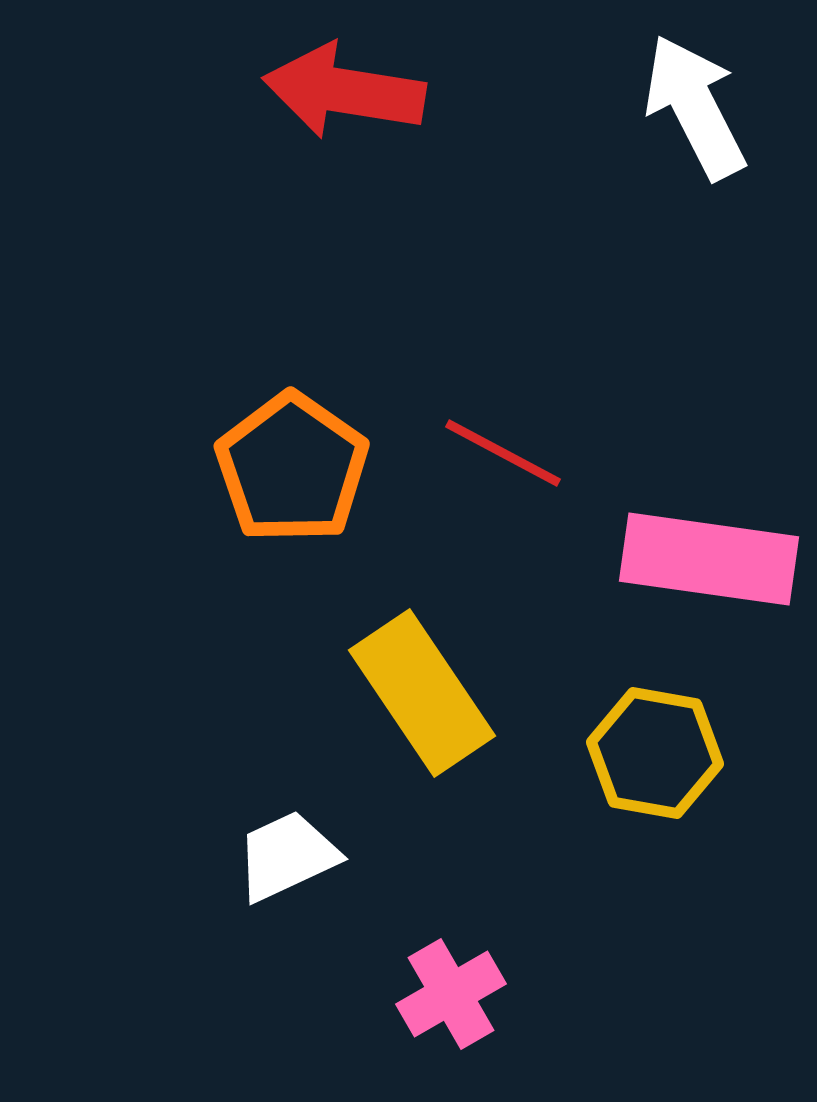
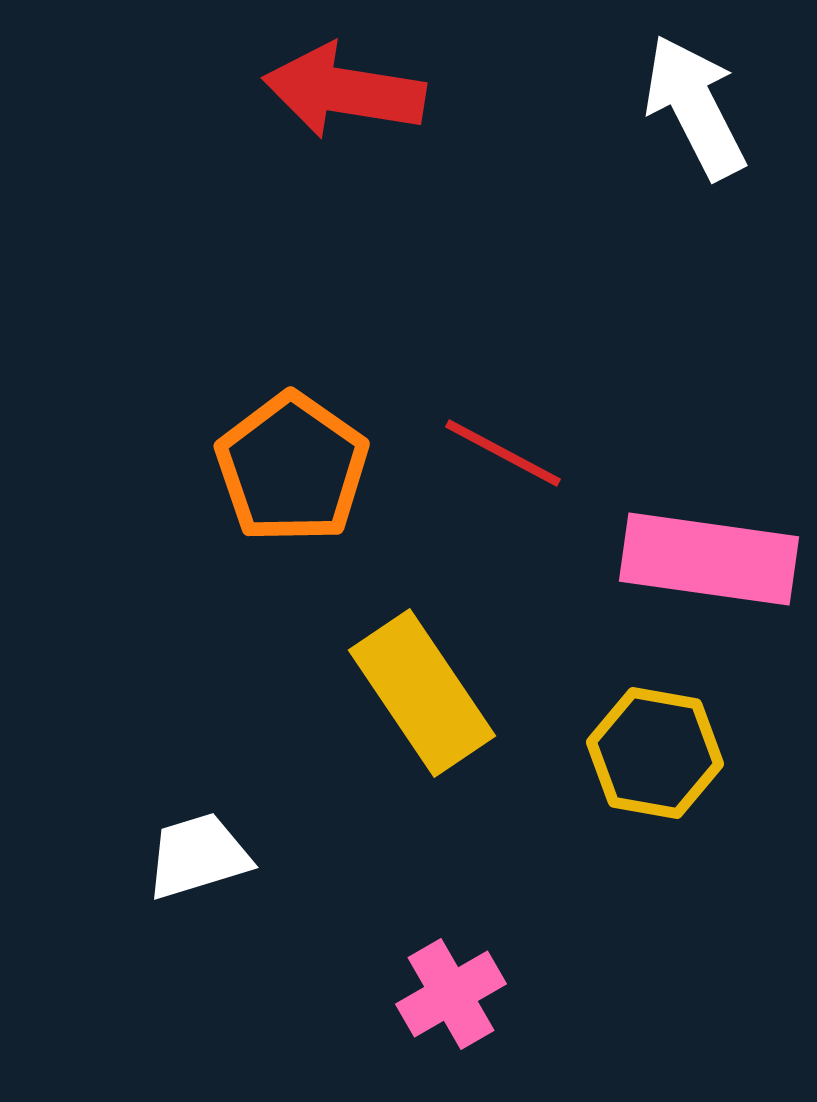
white trapezoid: moved 89 px left; rotated 8 degrees clockwise
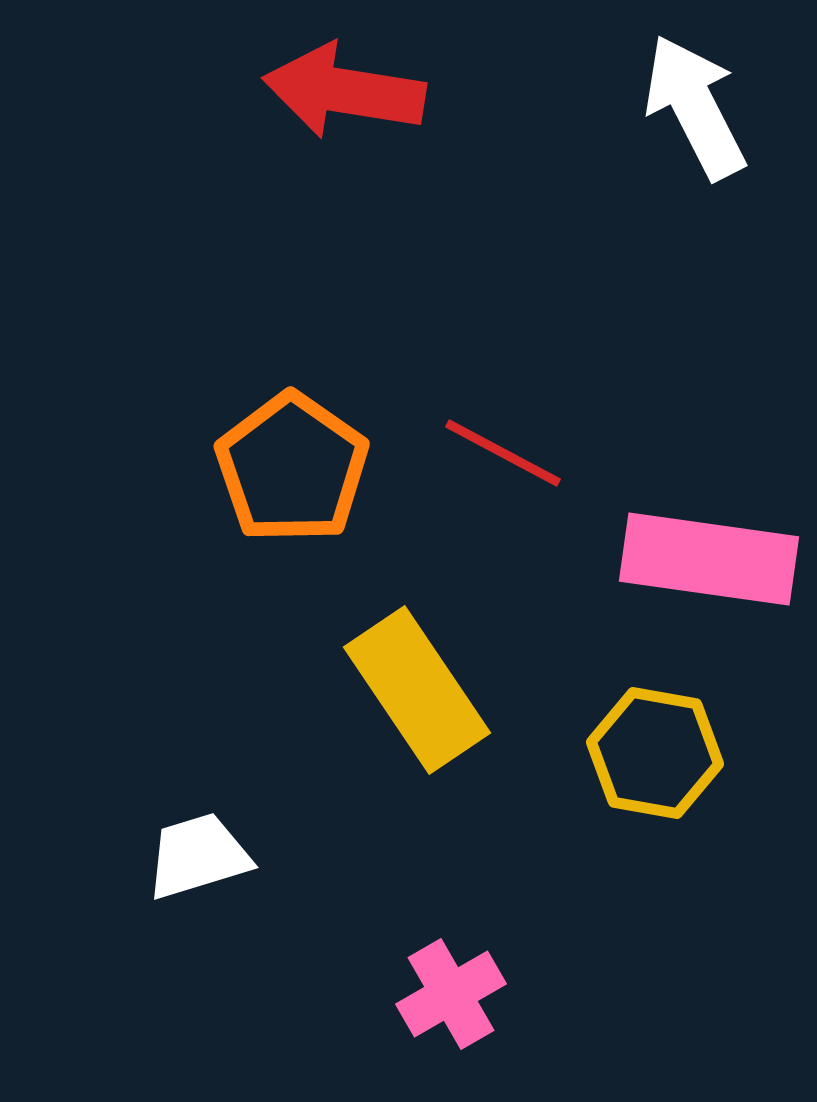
yellow rectangle: moved 5 px left, 3 px up
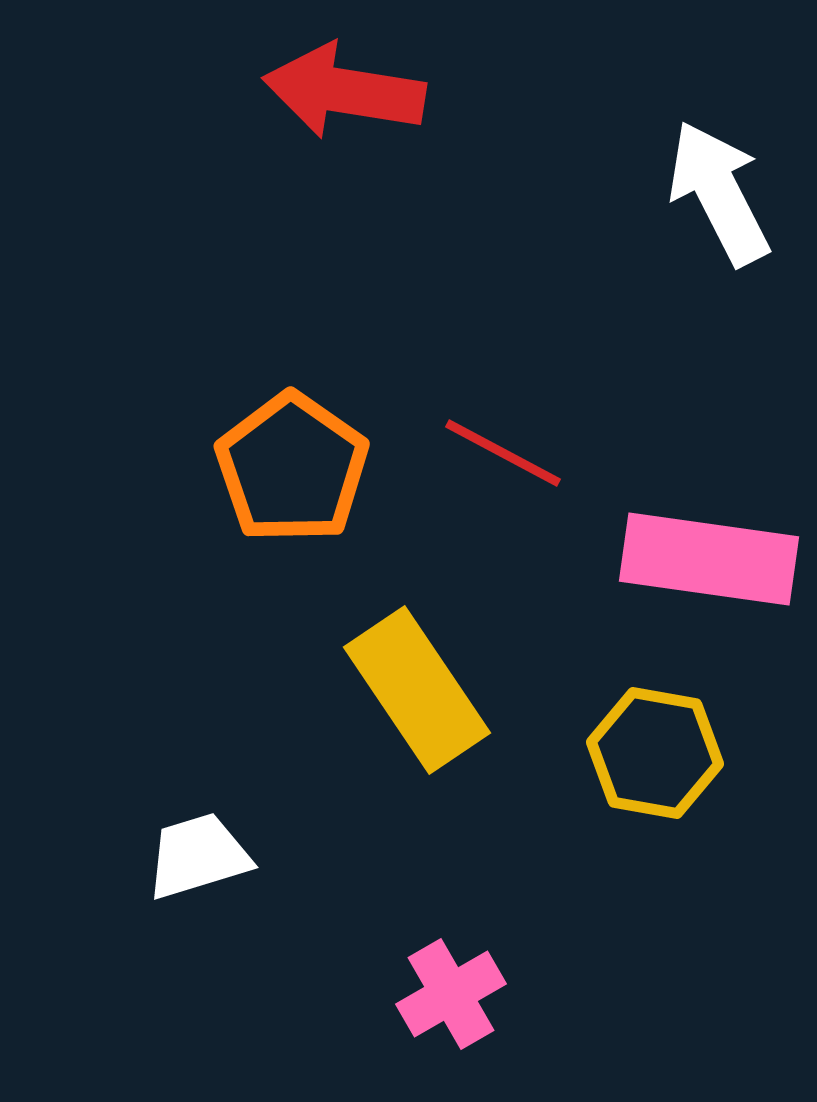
white arrow: moved 24 px right, 86 px down
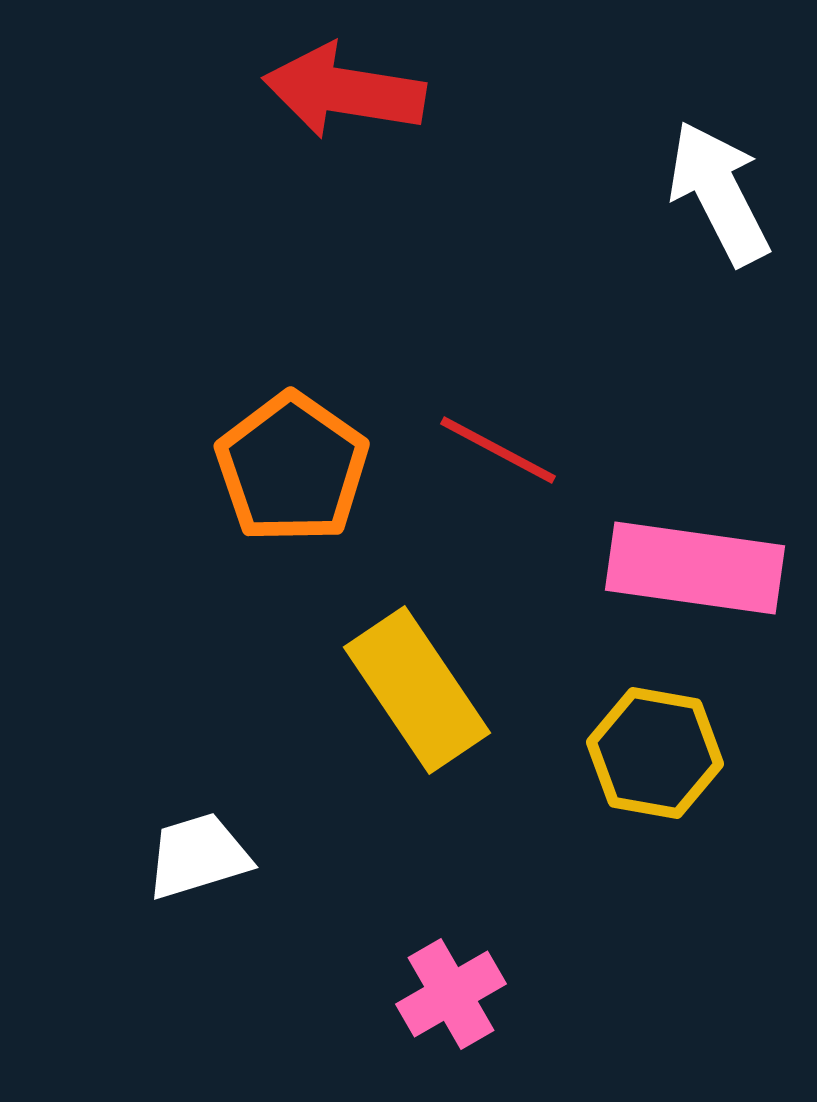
red line: moved 5 px left, 3 px up
pink rectangle: moved 14 px left, 9 px down
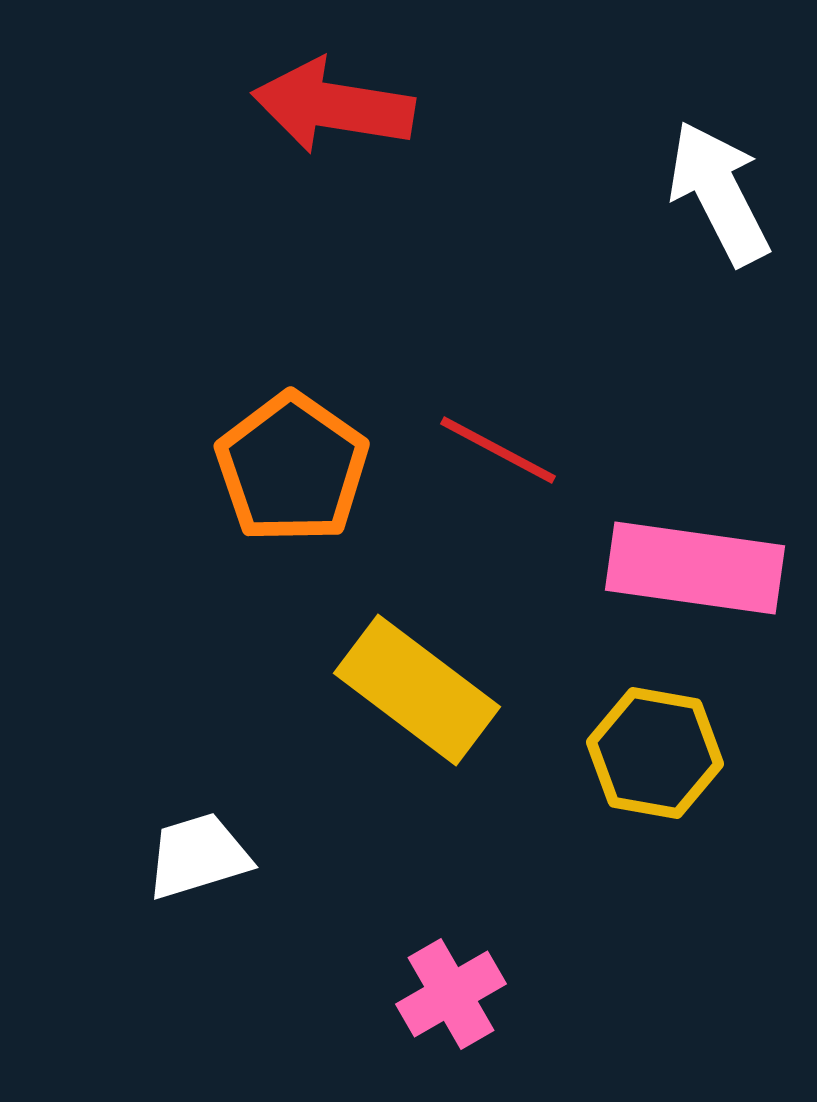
red arrow: moved 11 px left, 15 px down
yellow rectangle: rotated 19 degrees counterclockwise
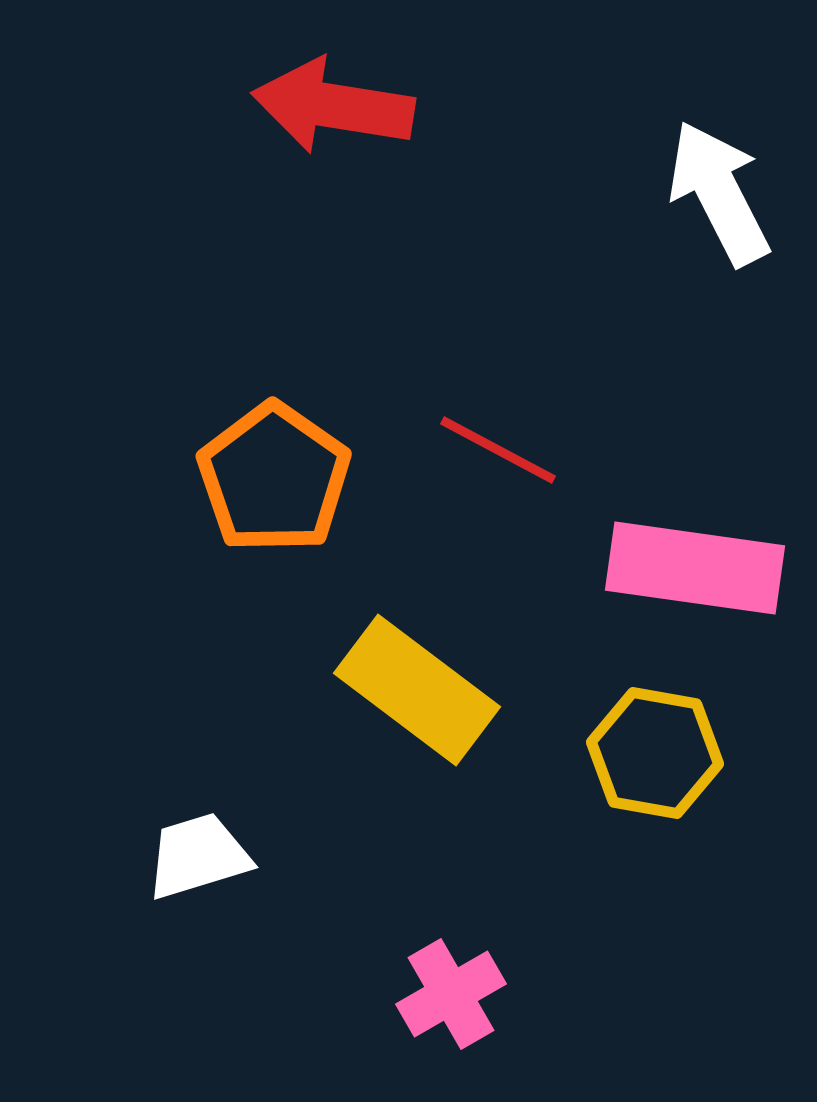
orange pentagon: moved 18 px left, 10 px down
